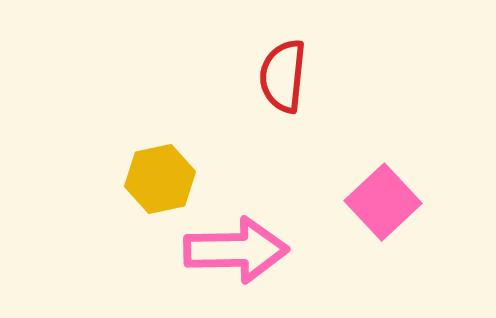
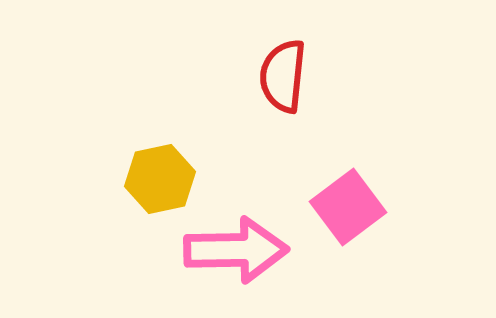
pink square: moved 35 px left, 5 px down; rotated 6 degrees clockwise
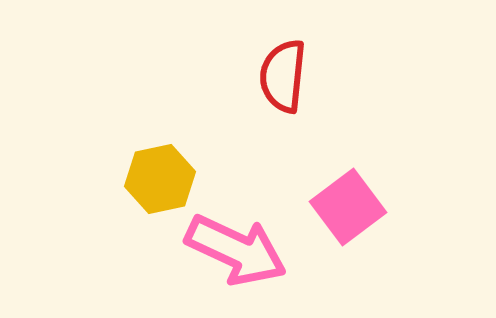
pink arrow: rotated 26 degrees clockwise
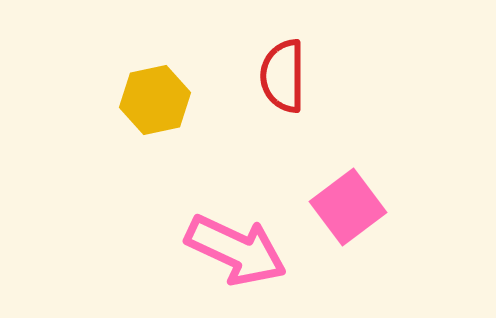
red semicircle: rotated 6 degrees counterclockwise
yellow hexagon: moved 5 px left, 79 px up
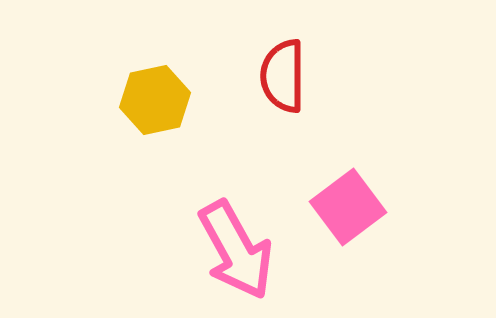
pink arrow: rotated 36 degrees clockwise
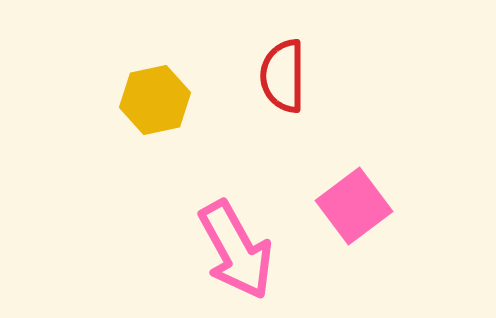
pink square: moved 6 px right, 1 px up
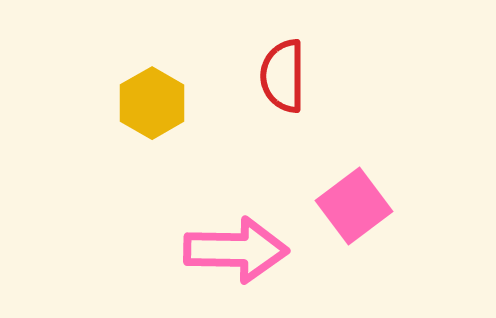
yellow hexagon: moved 3 px left, 3 px down; rotated 18 degrees counterclockwise
pink arrow: rotated 60 degrees counterclockwise
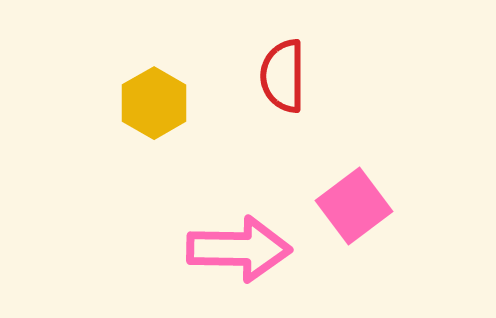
yellow hexagon: moved 2 px right
pink arrow: moved 3 px right, 1 px up
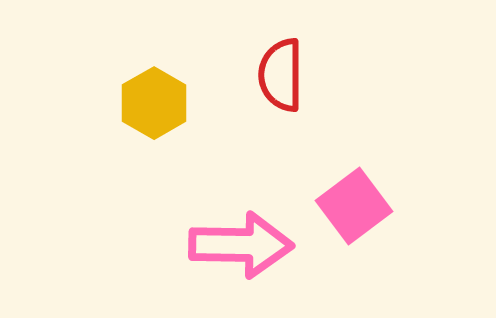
red semicircle: moved 2 px left, 1 px up
pink arrow: moved 2 px right, 4 px up
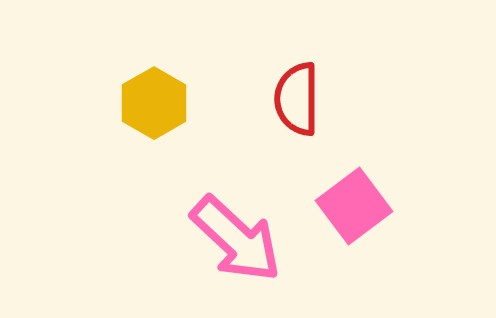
red semicircle: moved 16 px right, 24 px down
pink arrow: moved 5 px left, 6 px up; rotated 42 degrees clockwise
